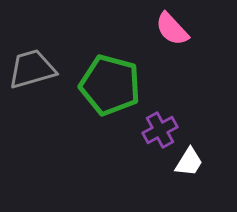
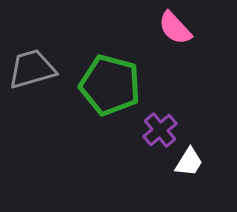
pink semicircle: moved 3 px right, 1 px up
purple cross: rotated 12 degrees counterclockwise
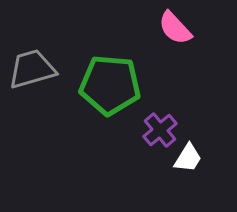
green pentagon: rotated 10 degrees counterclockwise
white trapezoid: moved 1 px left, 4 px up
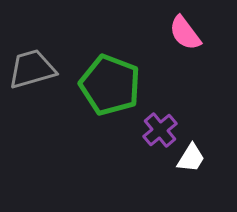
pink semicircle: moved 10 px right, 5 px down; rotated 6 degrees clockwise
green pentagon: rotated 16 degrees clockwise
white trapezoid: moved 3 px right
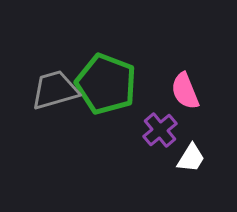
pink semicircle: moved 58 px down; rotated 15 degrees clockwise
gray trapezoid: moved 23 px right, 21 px down
green pentagon: moved 4 px left, 1 px up
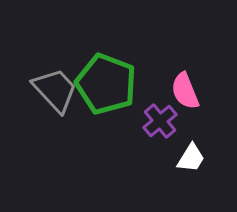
gray trapezoid: rotated 63 degrees clockwise
purple cross: moved 9 px up
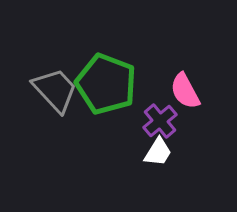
pink semicircle: rotated 6 degrees counterclockwise
white trapezoid: moved 33 px left, 6 px up
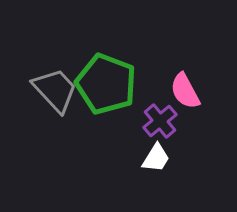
white trapezoid: moved 2 px left, 6 px down
